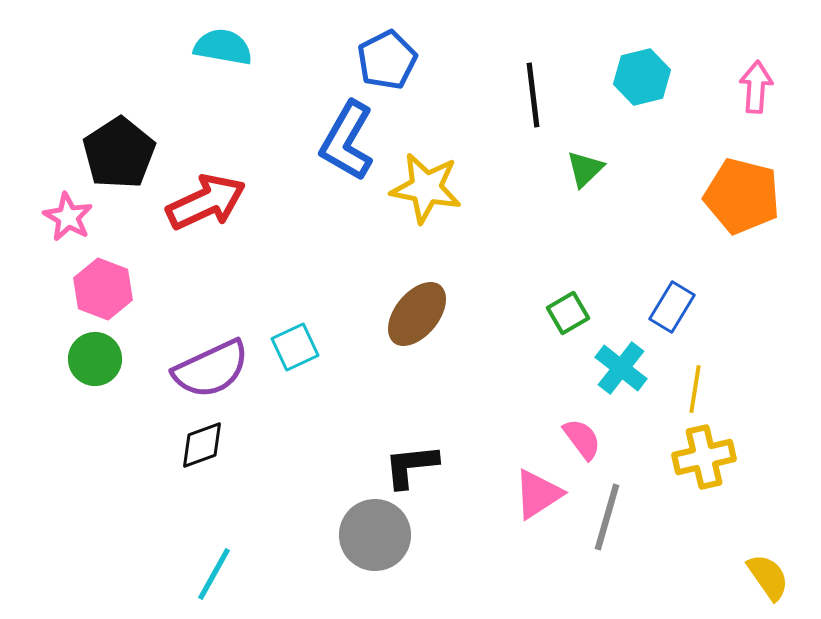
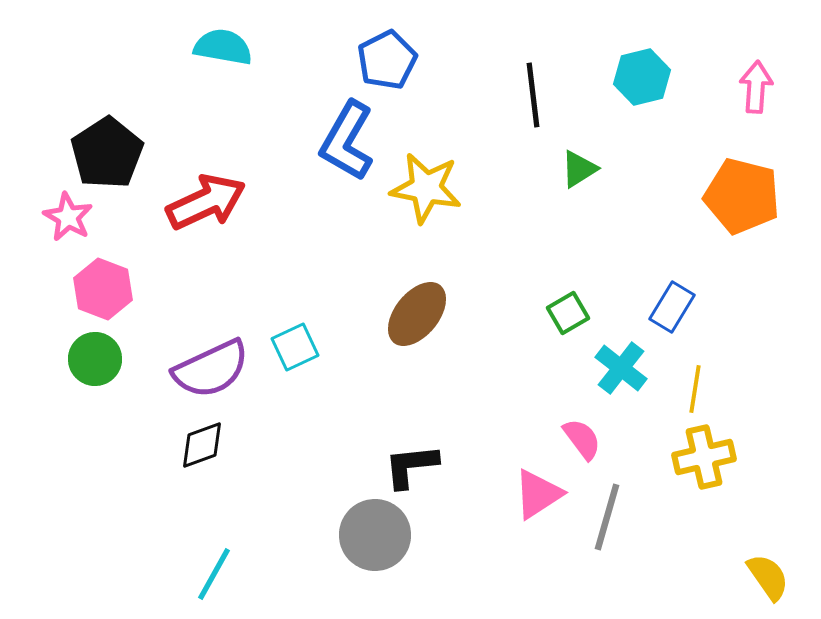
black pentagon: moved 12 px left
green triangle: moved 6 px left; rotated 12 degrees clockwise
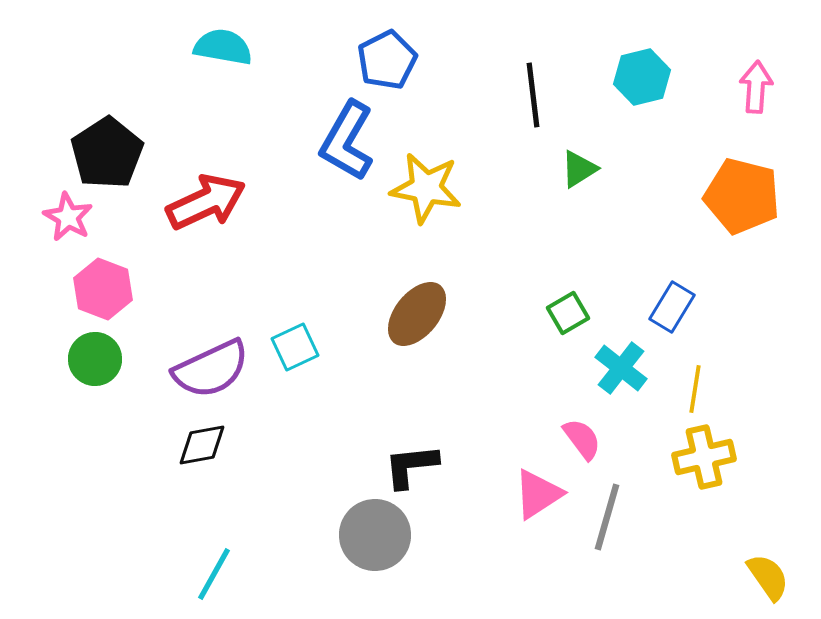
black diamond: rotated 10 degrees clockwise
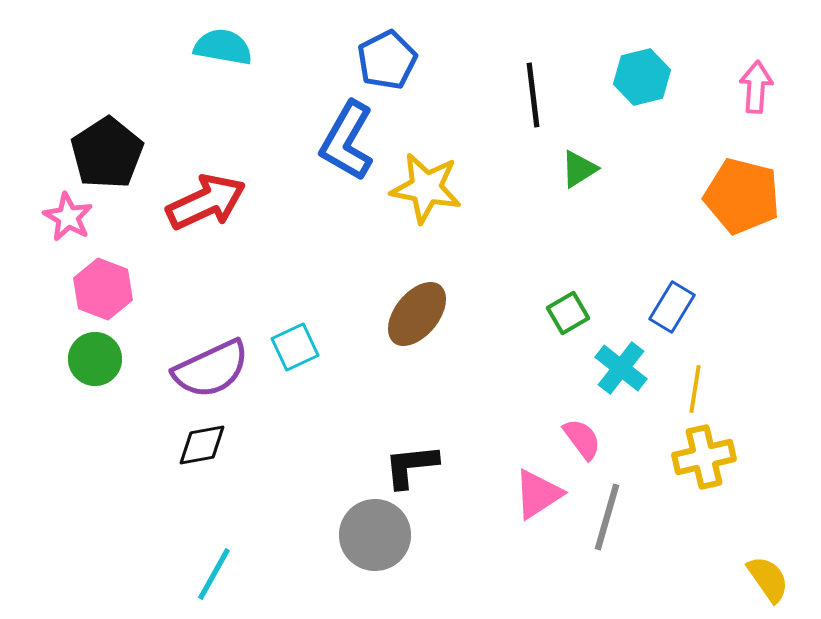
yellow semicircle: moved 2 px down
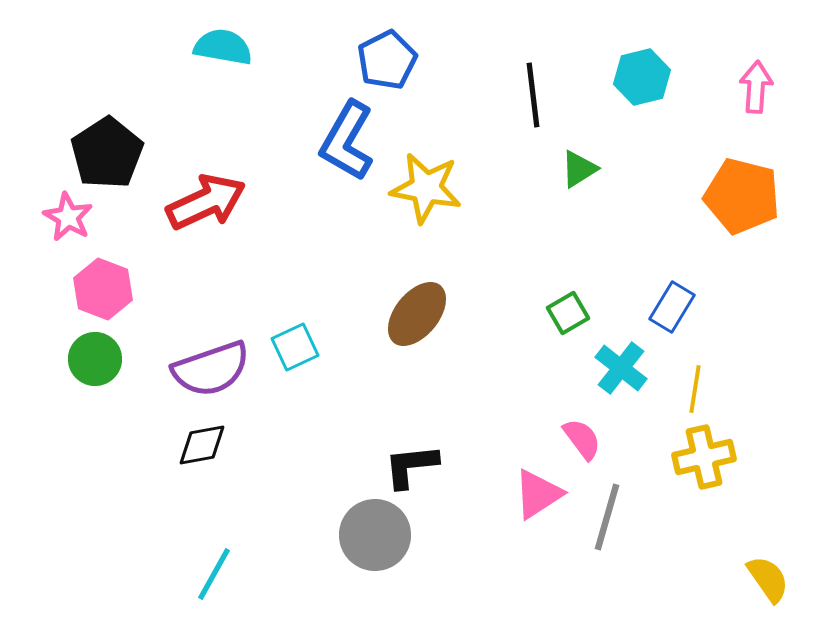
purple semicircle: rotated 6 degrees clockwise
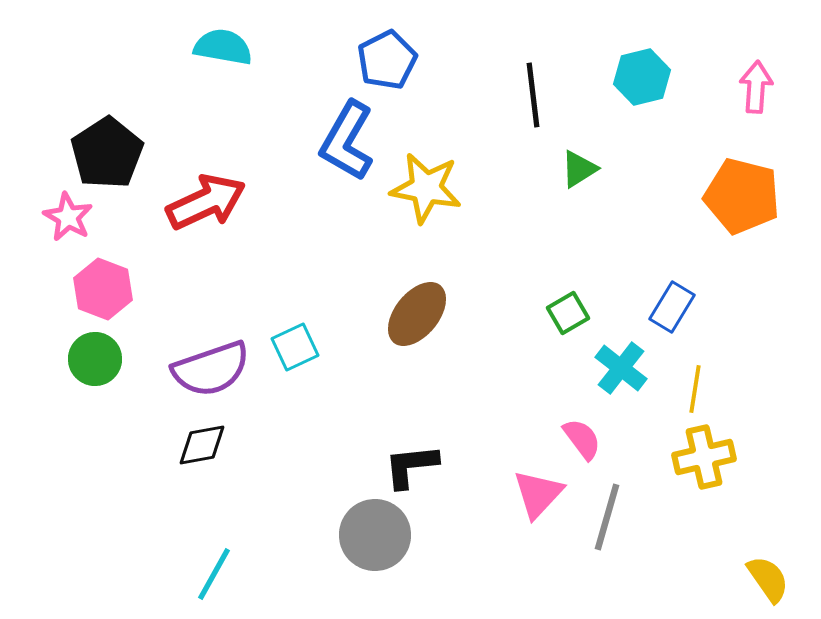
pink triangle: rotated 14 degrees counterclockwise
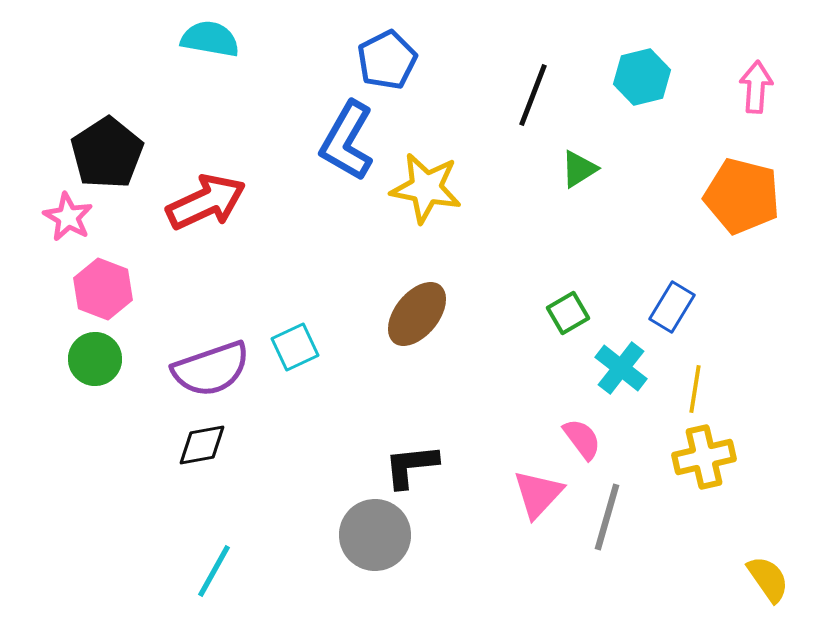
cyan semicircle: moved 13 px left, 8 px up
black line: rotated 28 degrees clockwise
cyan line: moved 3 px up
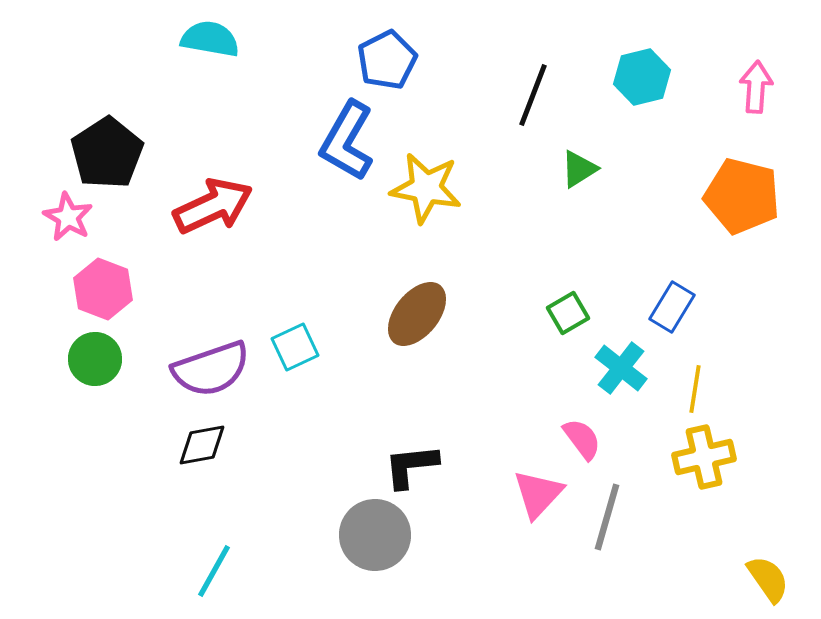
red arrow: moved 7 px right, 4 px down
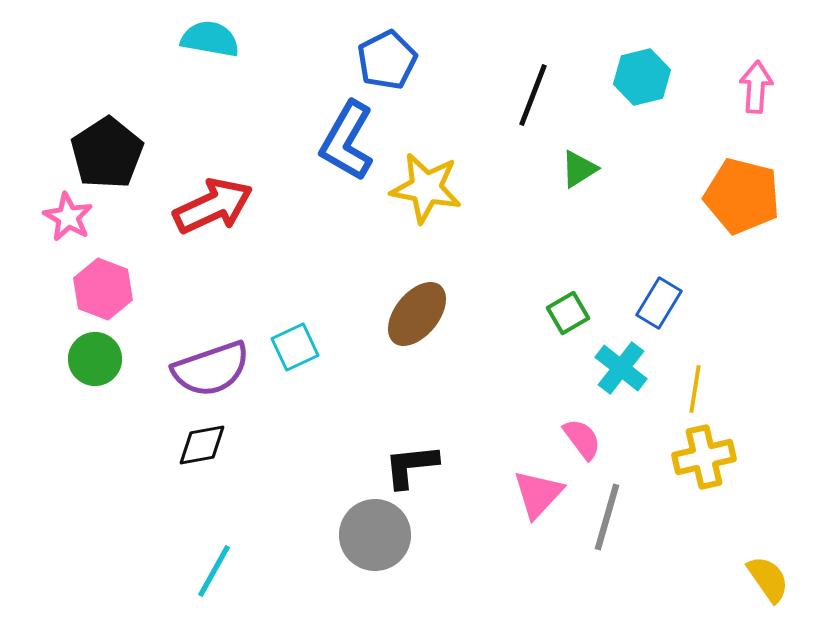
blue rectangle: moved 13 px left, 4 px up
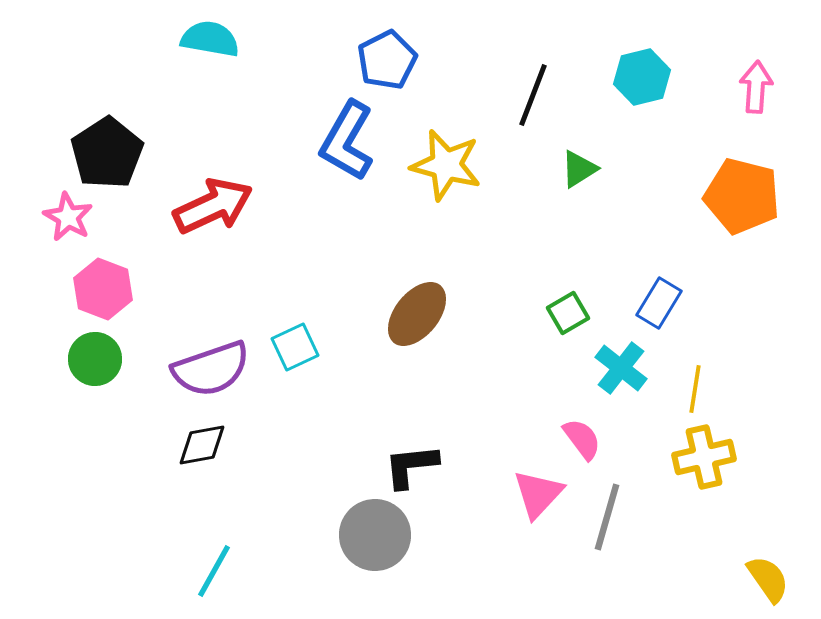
yellow star: moved 20 px right, 23 px up; rotated 4 degrees clockwise
